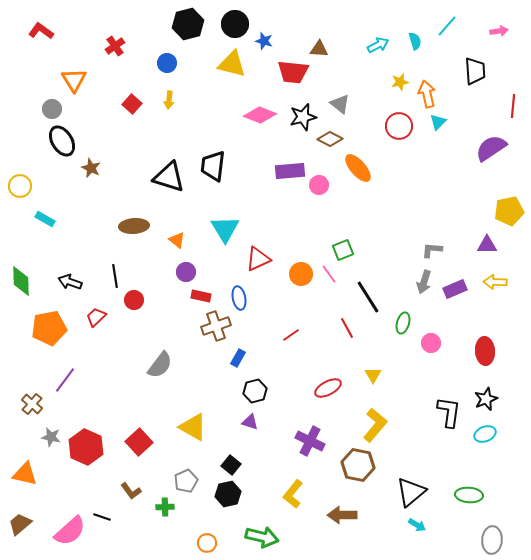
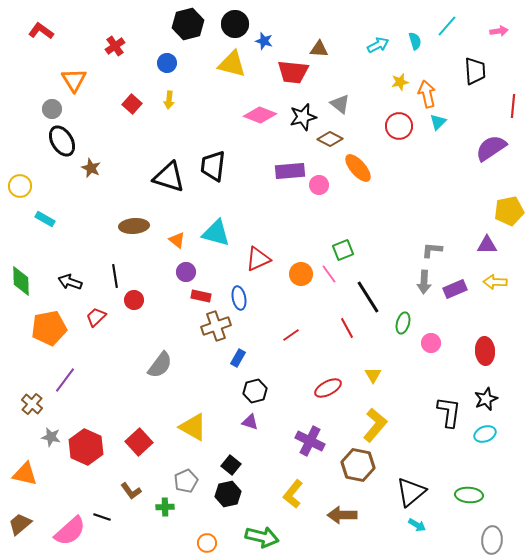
cyan triangle at (225, 229): moved 9 px left, 4 px down; rotated 44 degrees counterclockwise
gray arrow at (424, 282): rotated 15 degrees counterclockwise
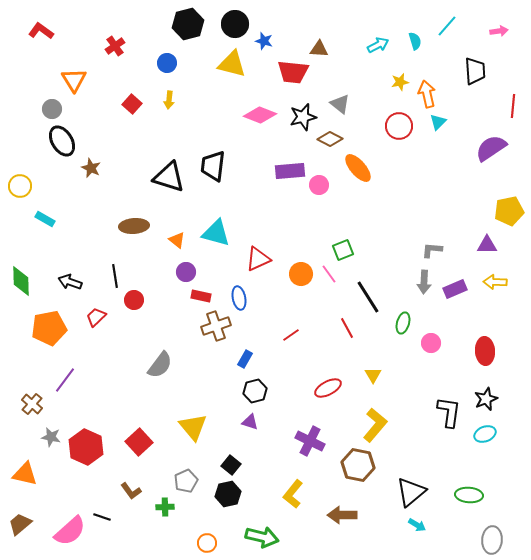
blue rectangle at (238, 358): moved 7 px right, 1 px down
yellow triangle at (193, 427): rotated 20 degrees clockwise
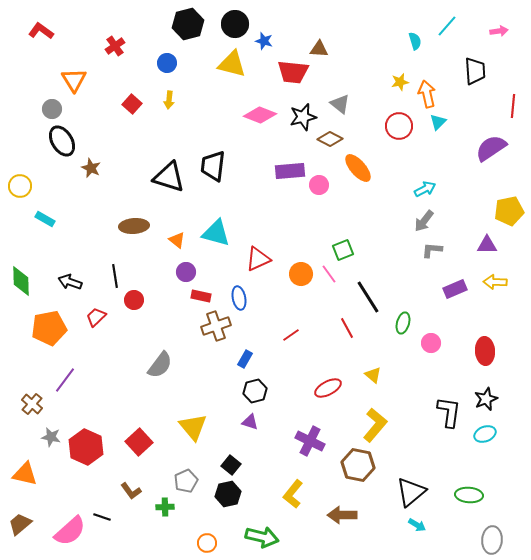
cyan arrow at (378, 45): moved 47 px right, 144 px down
gray arrow at (424, 282): moved 61 px up; rotated 35 degrees clockwise
yellow triangle at (373, 375): rotated 18 degrees counterclockwise
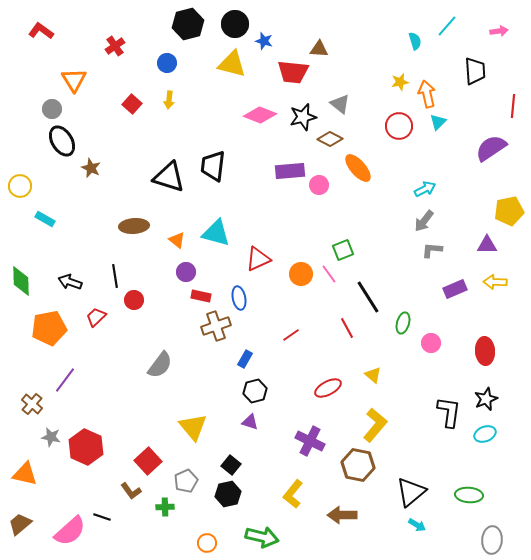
red square at (139, 442): moved 9 px right, 19 px down
